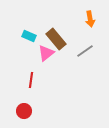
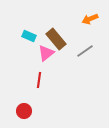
orange arrow: rotated 77 degrees clockwise
red line: moved 8 px right
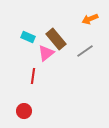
cyan rectangle: moved 1 px left, 1 px down
red line: moved 6 px left, 4 px up
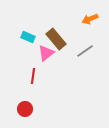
red circle: moved 1 px right, 2 px up
